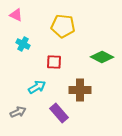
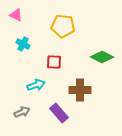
cyan arrow: moved 1 px left, 2 px up; rotated 12 degrees clockwise
gray arrow: moved 4 px right
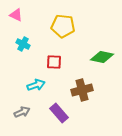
green diamond: rotated 15 degrees counterclockwise
brown cross: moved 2 px right; rotated 15 degrees counterclockwise
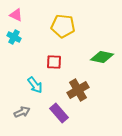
cyan cross: moved 9 px left, 7 px up
cyan arrow: moved 1 px left; rotated 72 degrees clockwise
brown cross: moved 4 px left; rotated 15 degrees counterclockwise
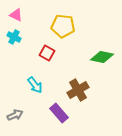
red square: moved 7 px left, 9 px up; rotated 28 degrees clockwise
gray arrow: moved 7 px left, 3 px down
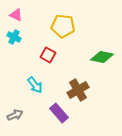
red square: moved 1 px right, 2 px down
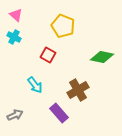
pink triangle: rotated 16 degrees clockwise
yellow pentagon: rotated 15 degrees clockwise
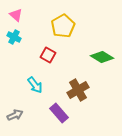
yellow pentagon: rotated 20 degrees clockwise
green diamond: rotated 20 degrees clockwise
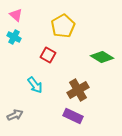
purple rectangle: moved 14 px right, 3 px down; rotated 24 degrees counterclockwise
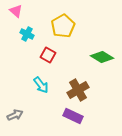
pink triangle: moved 4 px up
cyan cross: moved 13 px right, 3 px up
cyan arrow: moved 6 px right
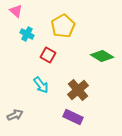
green diamond: moved 1 px up
brown cross: rotated 10 degrees counterclockwise
purple rectangle: moved 1 px down
